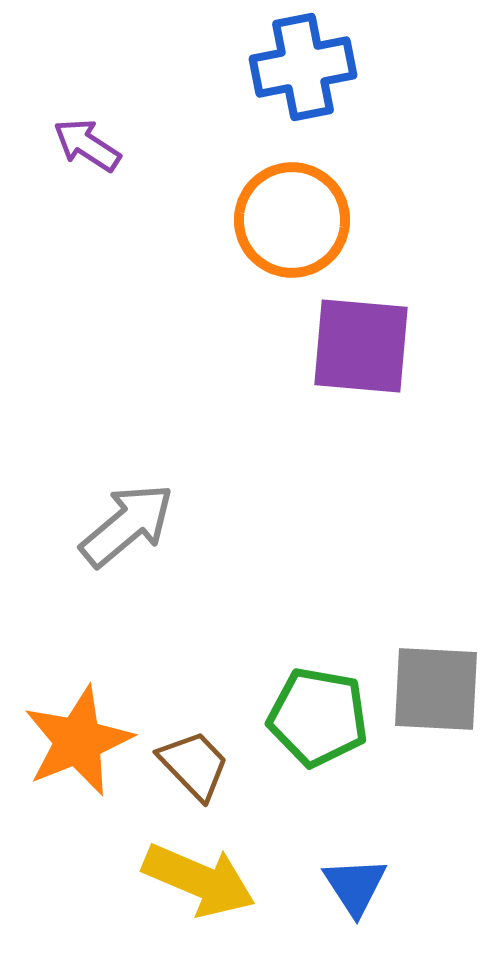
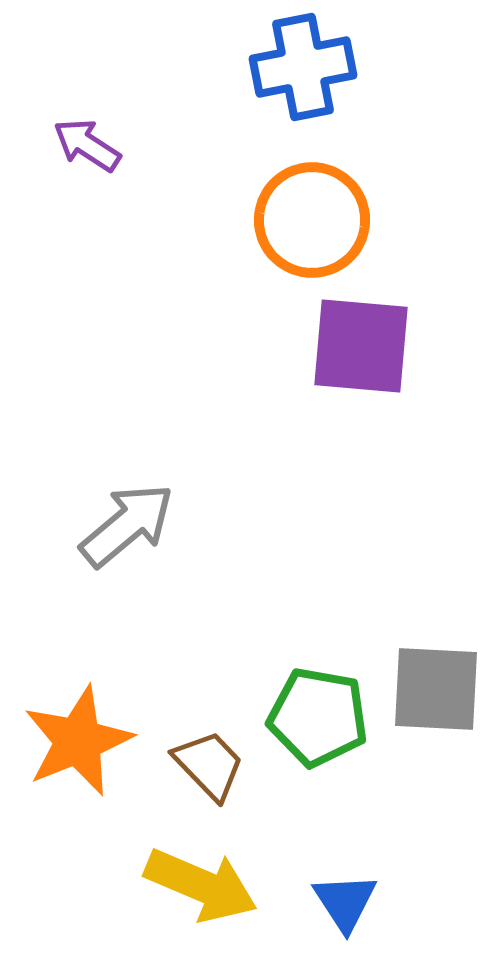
orange circle: moved 20 px right
brown trapezoid: moved 15 px right
yellow arrow: moved 2 px right, 5 px down
blue triangle: moved 10 px left, 16 px down
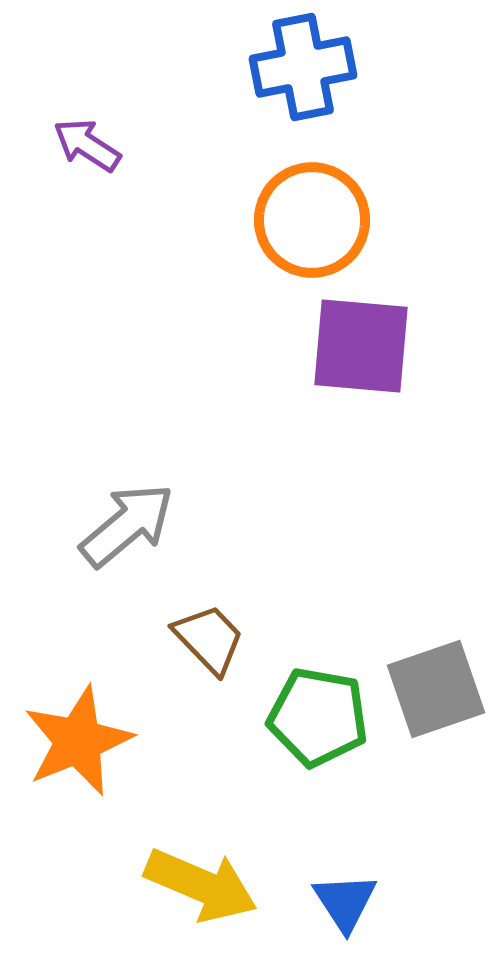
gray square: rotated 22 degrees counterclockwise
brown trapezoid: moved 126 px up
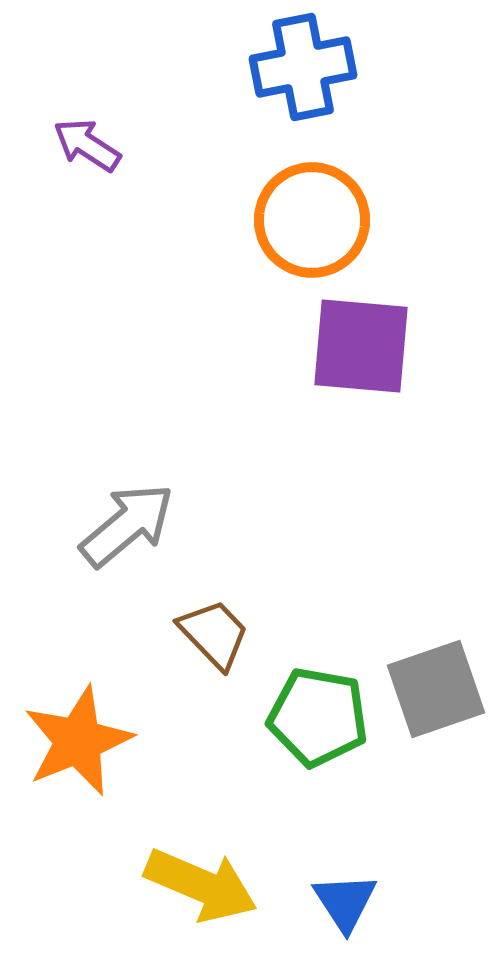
brown trapezoid: moved 5 px right, 5 px up
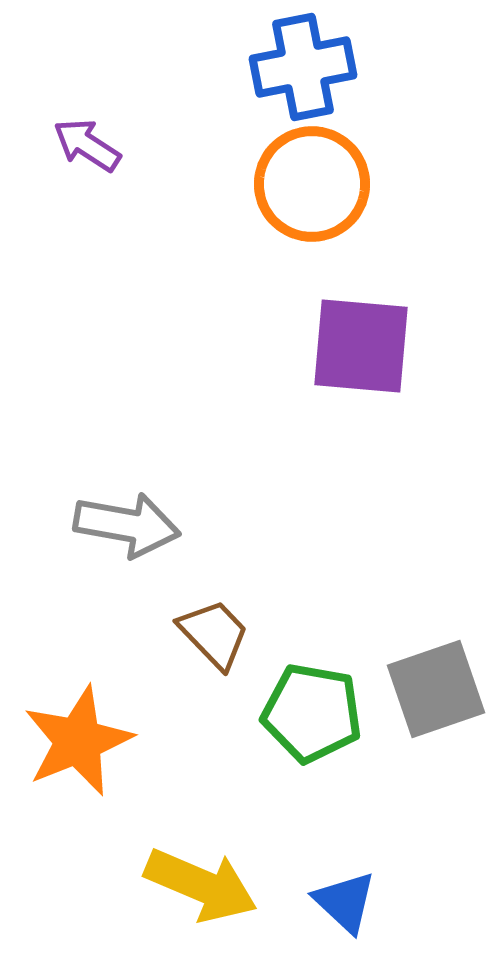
orange circle: moved 36 px up
gray arrow: rotated 50 degrees clockwise
green pentagon: moved 6 px left, 4 px up
blue triangle: rotated 14 degrees counterclockwise
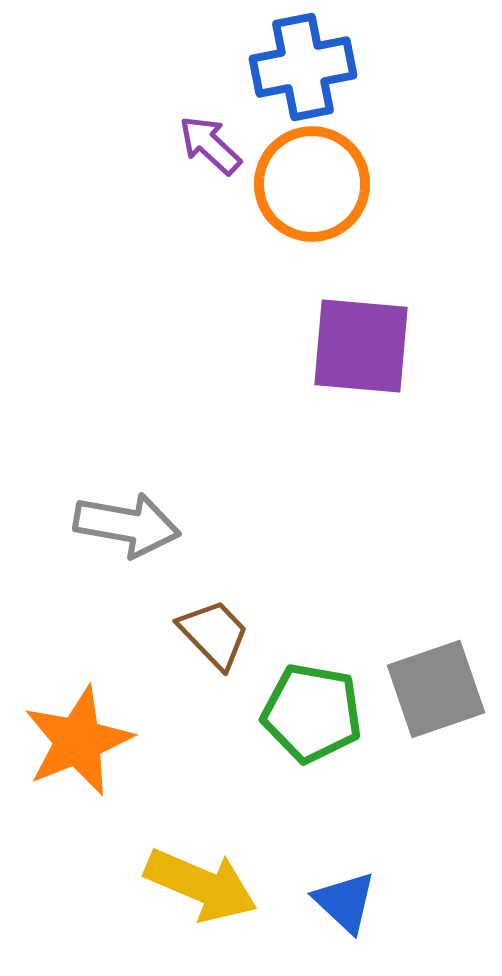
purple arrow: moved 123 px right; rotated 10 degrees clockwise
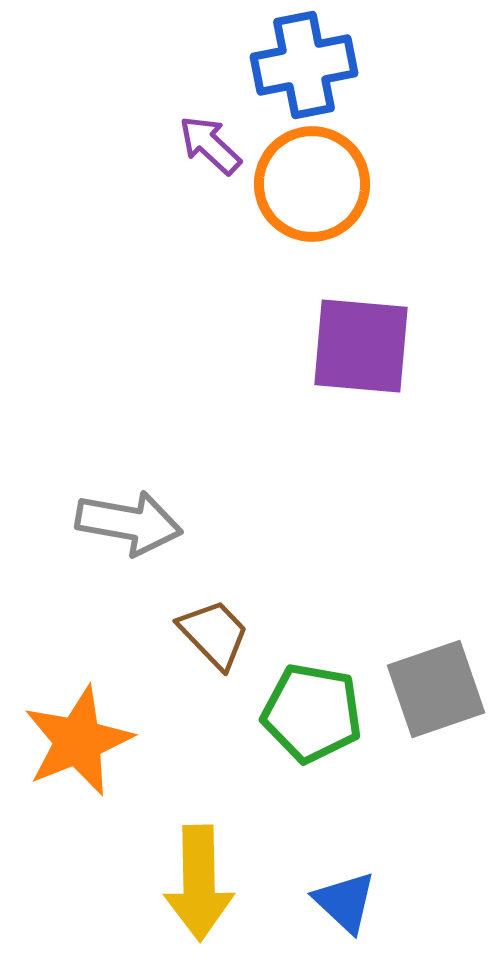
blue cross: moved 1 px right, 2 px up
gray arrow: moved 2 px right, 2 px up
yellow arrow: moved 2 px left, 2 px up; rotated 66 degrees clockwise
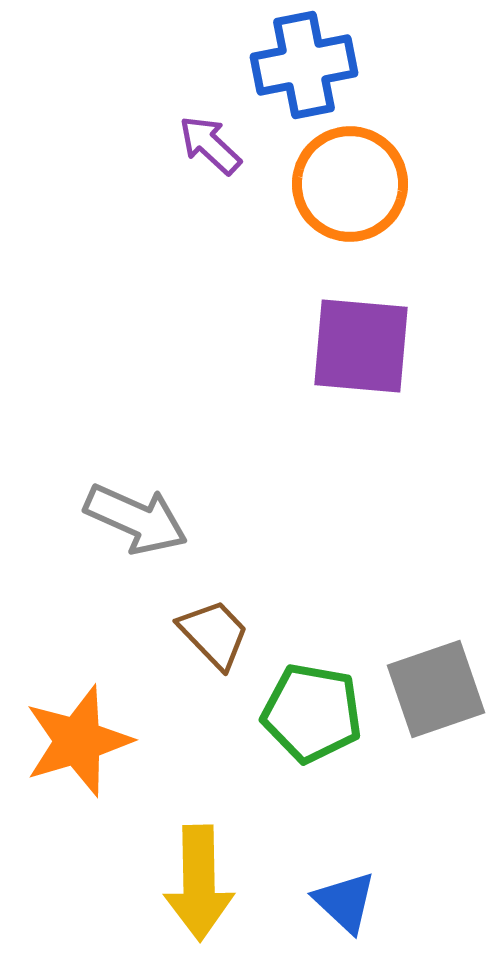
orange circle: moved 38 px right
gray arrow: moved 7 px right, 4 px up; rotated 14 degrees clockwise
orange star: rotated 5 degrees clockwise
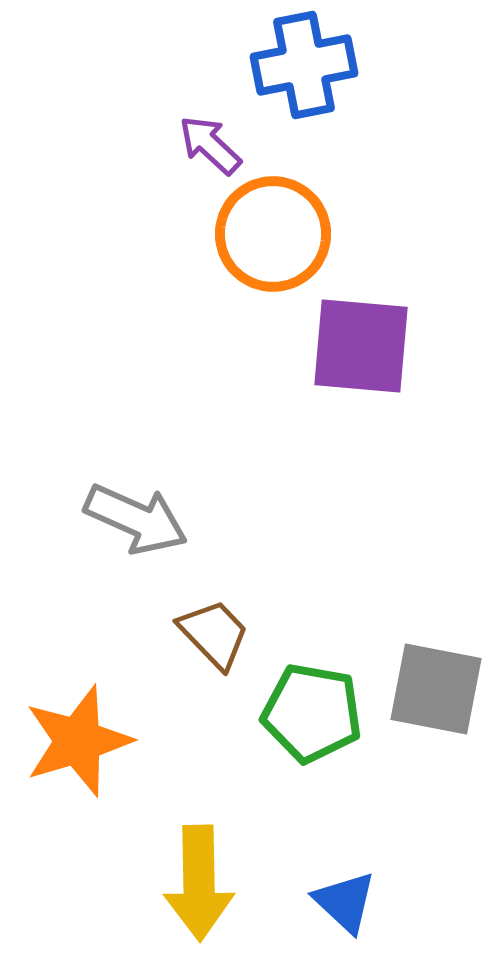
orange circle: moved 77 px left, 50 px down
gray square: rotated 30 degrees clockwise
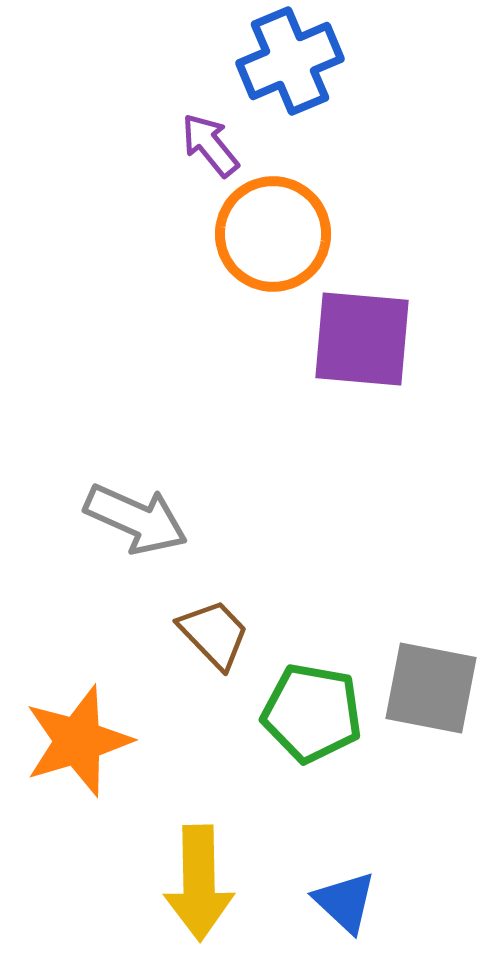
blue cross: moved 14 px left, 4 px up; rotated 12 degrees counterclockwise
purple arrow: rotated 8 degrees clockwise
purple square: moved 1 px right, 7 px up
gray square: moved 5 px left, 1 px up
